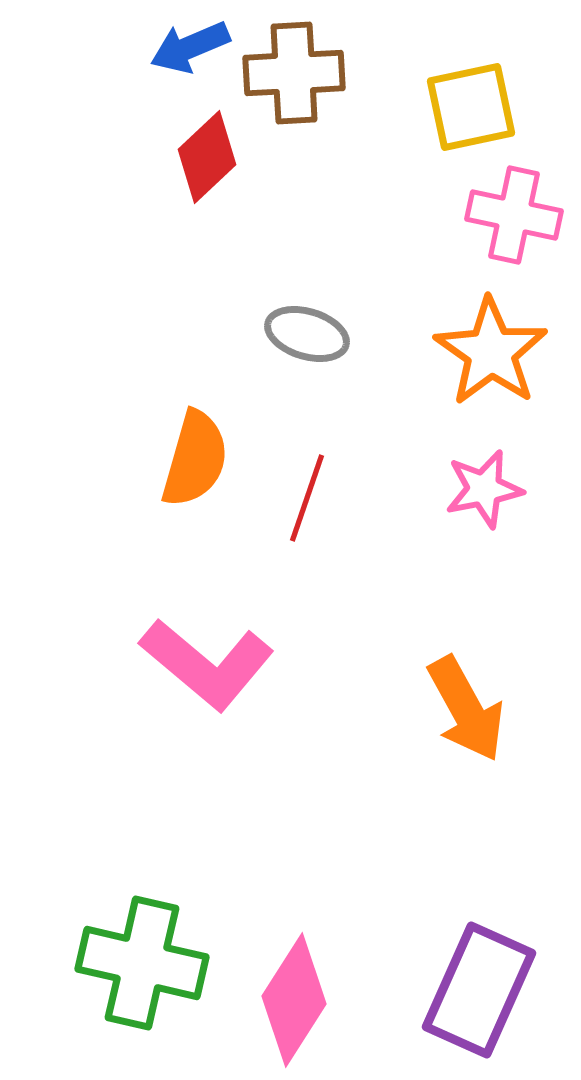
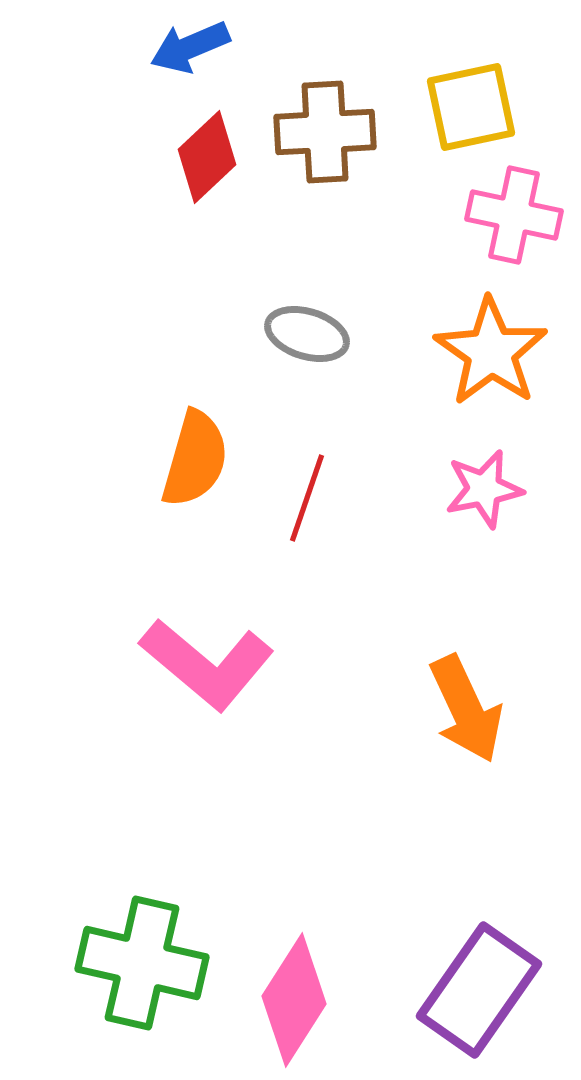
brown cross: moved 31 px right, 59 px down
orange arrow: rotated 4 degrees clockwise
purple rectangle: rotated 11 degrees clockwise
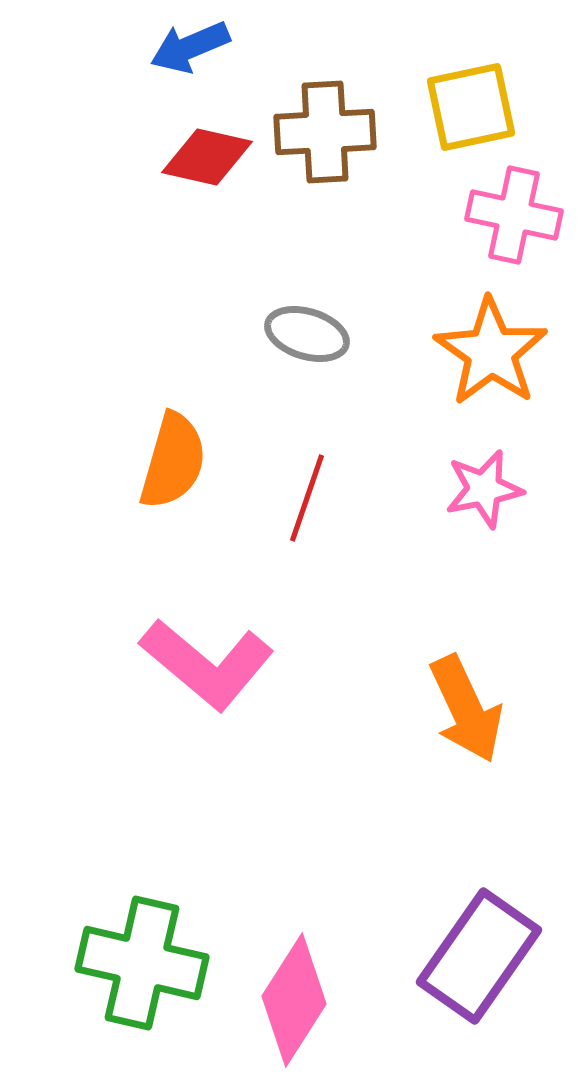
red diamond: rotated 56 degrees clockwise
orange semicircle: moved 22 px left, 2 px down
purple rectangle: moved 34 px up
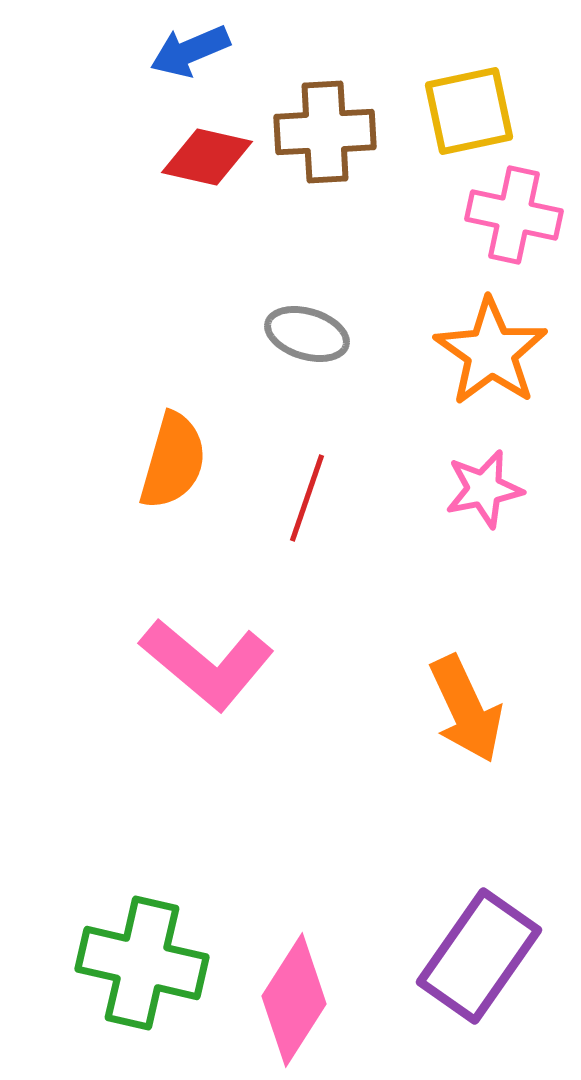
blue arrow: moved 4 px down
yellow square: moved 2 px left, 4 px down
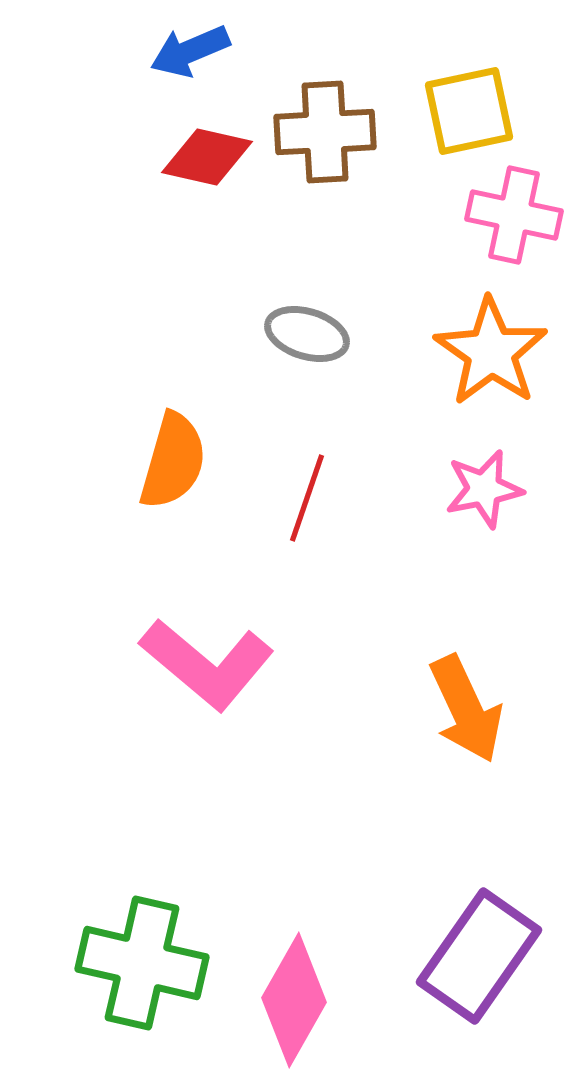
pink diamond: rotated 3 degrees counterclockwise
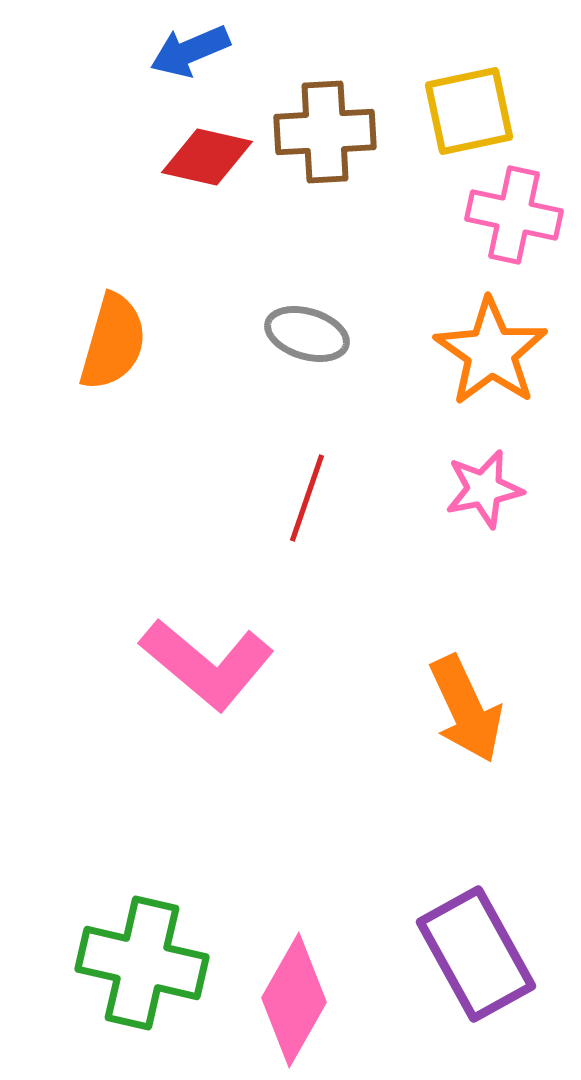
orange semicircle: moved 60 px left, 119 px up
purple rectangle: moved 3 px left, 2 px up; rotated 64 degrees counterclockwise
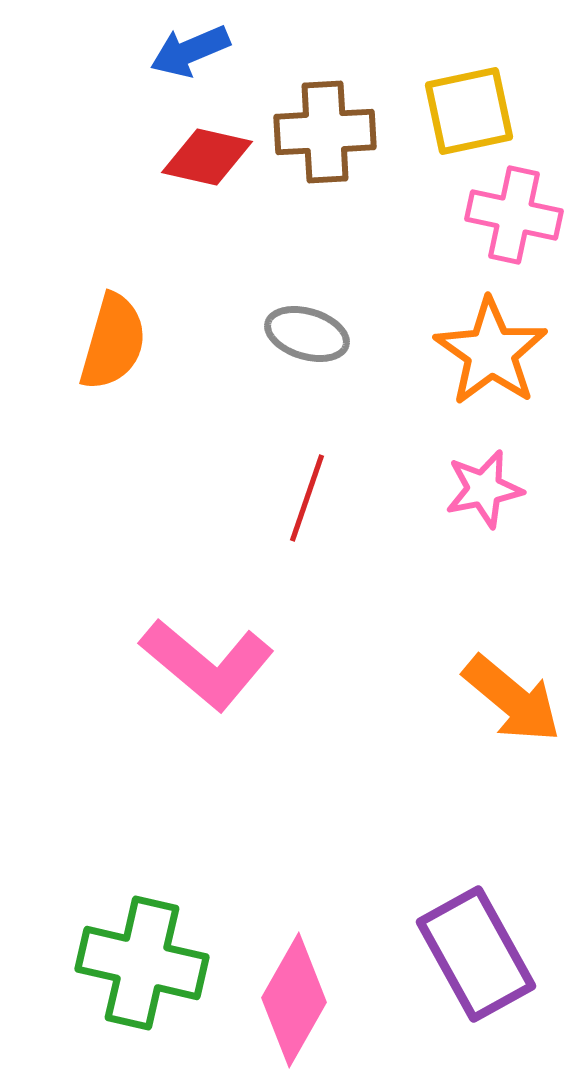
orange arrow: moved 46 px right, 10 px up; rotated 25 degrees counterclockwise
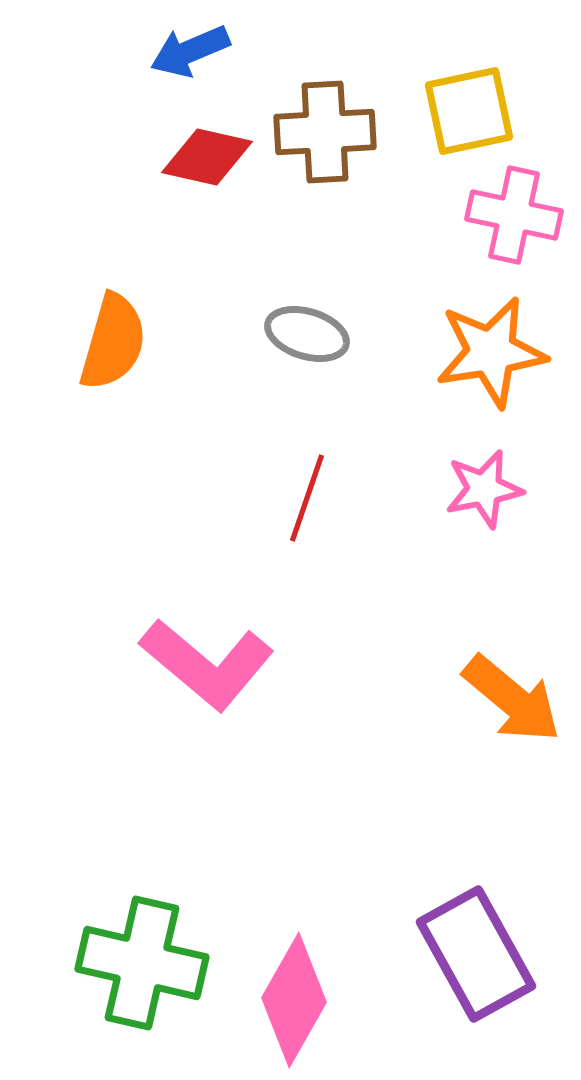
orange star: rotated 28 degrees clockwise
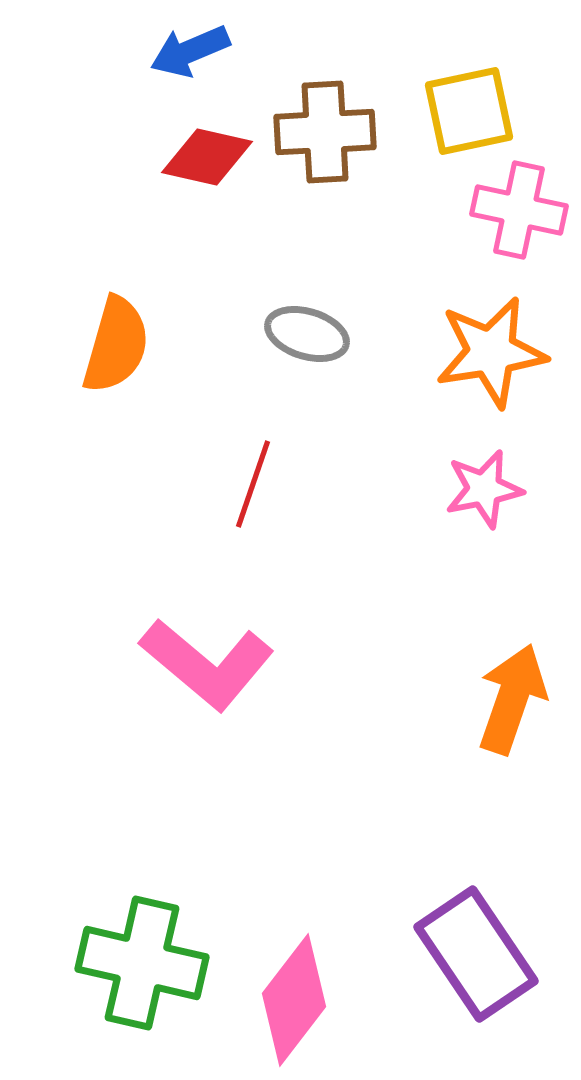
pink cross: moved 5 px right, 5 px up
orange semicircle: moved 3 px right, 3 px down
red line: moved 54 px left, 14 px up
orange arrow: rotated 111 degrees counterclockwise
purple rectangle: rotated 5 degrees counterclockwise
pink diamond: rotated 8 degrees clockwise
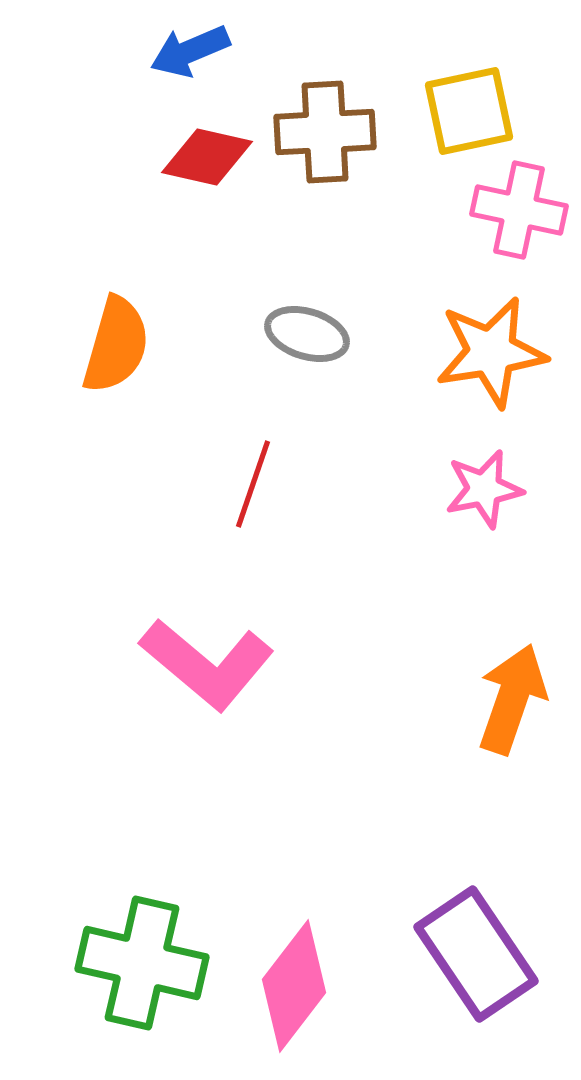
pink diamond: moved 14 px up
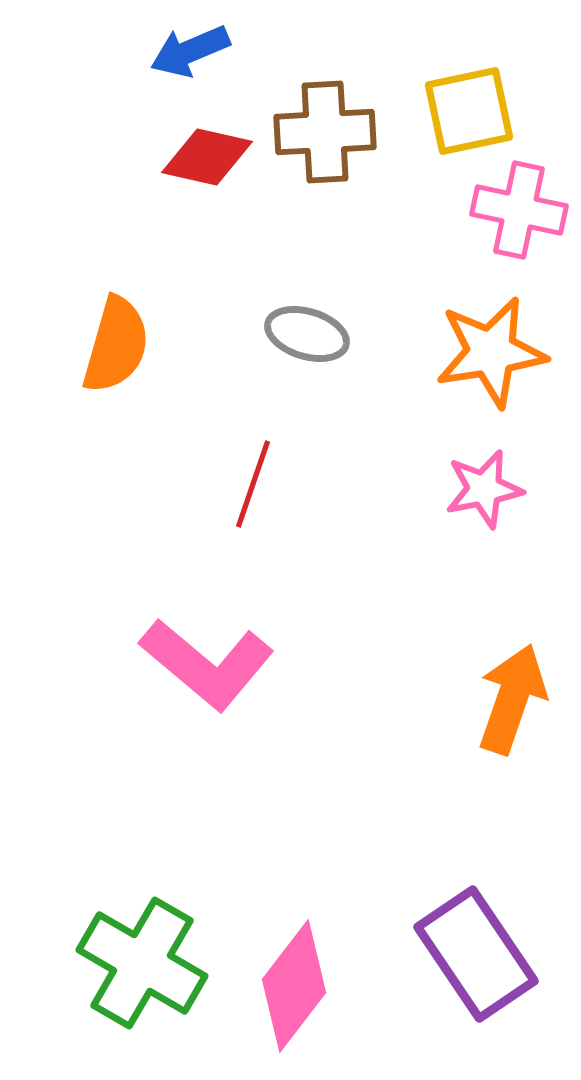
green cross: rotated 17 degrees clockwise
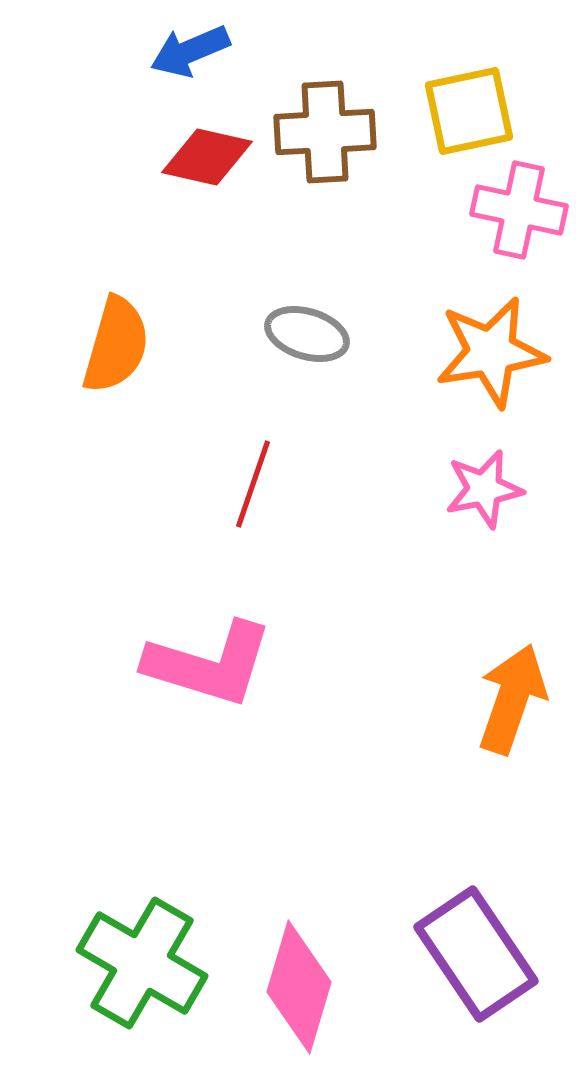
pink L-shape: moved 2 px right; rotated 23 degrees counterclockwise
pink diamond: moved 5 px right, 1 px down; rotated 21 degrees counterclockwise
